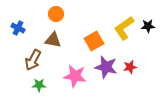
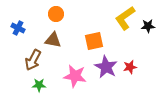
yellow L-shape: moved 1 px right, 10 px up
orange square: rotated 18 degrees clockwise
purple star: rotated 15 degrees clockwise
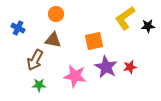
brown arrow: moved 2 px right
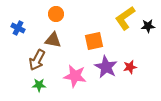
brown arrow: moved 2 px right
